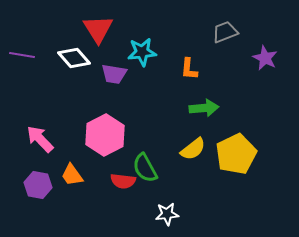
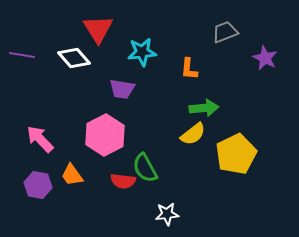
purple trapezoid: moved 8 px right, 15 px down
yellow semicircle: moved 15 px up
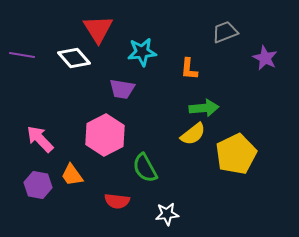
red semicircle: moved 6 px left, 20 px down
